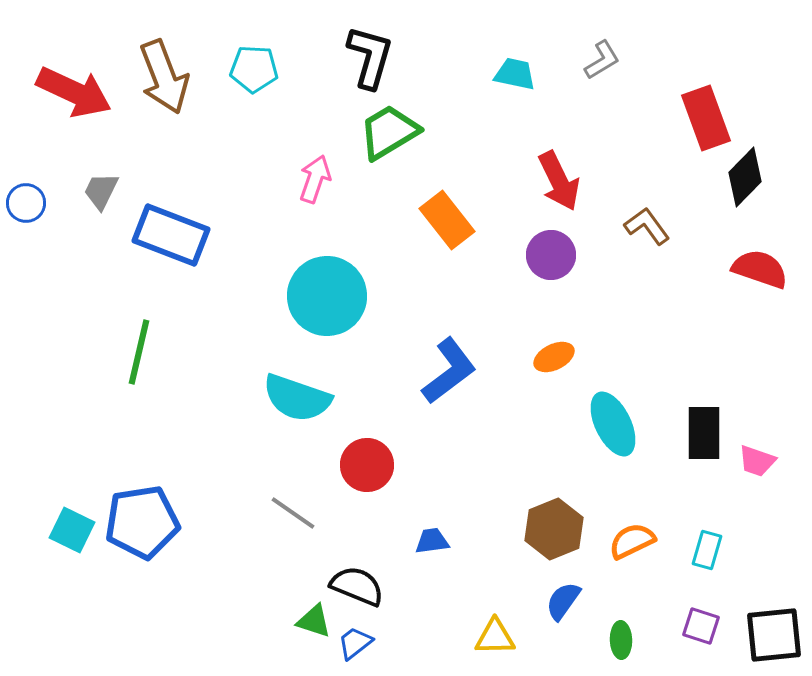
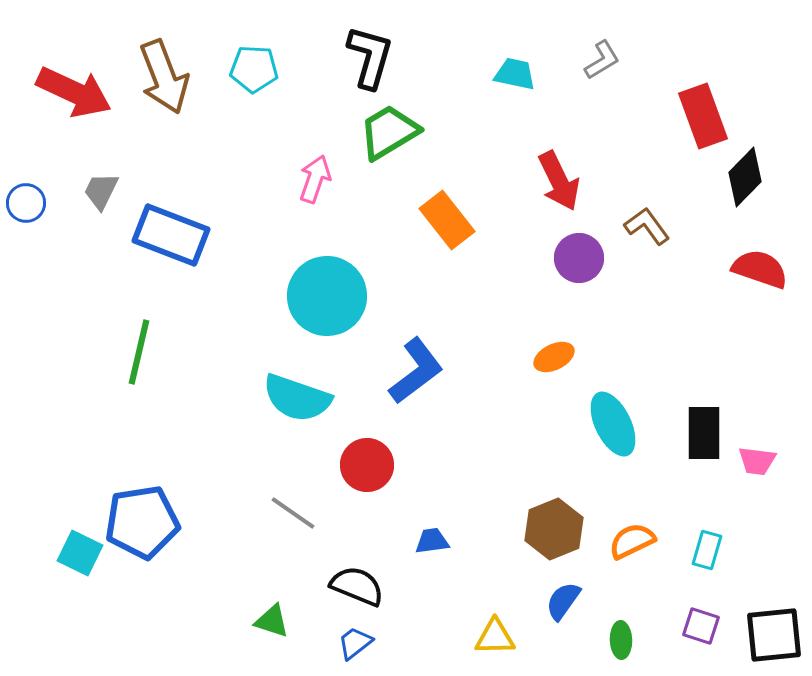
red rectangle at (706, 118): moved 3 px left, 2 px up
purple circle at (551, 255): moved 28 px right, 3 px down
blue L-shape at (449, 371): moved 33 px left
pink trapezoid at (757, 461): rotated 12 degrees counterclockwise
cyan square at (72, 530): moved 8 px right, 23 px down
green triangle at (314, 621): moved 42 px left
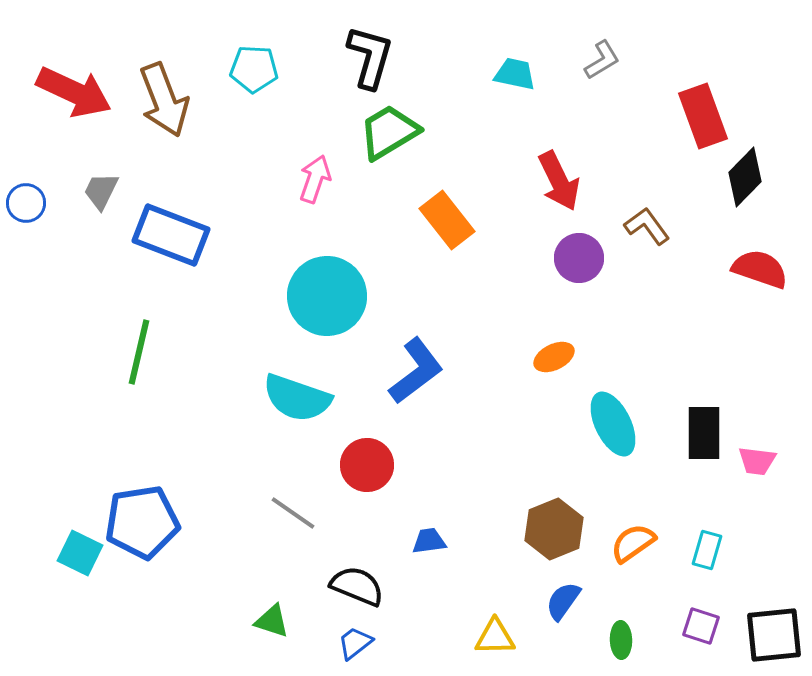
brown arrow at (164, 77): moved 23 px down
blue trapezoid at (432, 541): moved 3 px left
orange semicircle at (632, 541): moved 1 px right, 2 px down; rotated 9 degrees counterclockwise
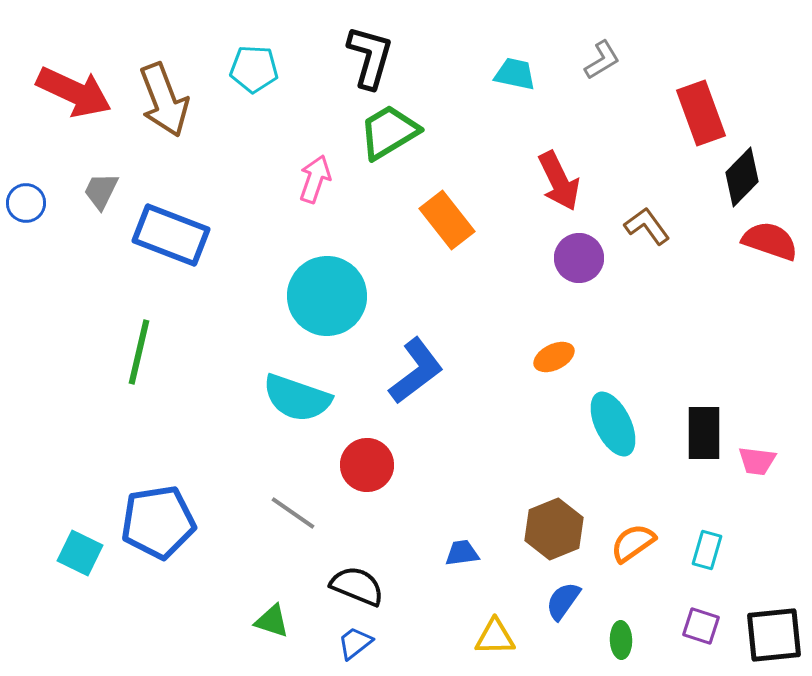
red rectangle at (703, 116): moved 2 px left, 3 px up
black diamond at (745, 177): moved 3 px left
red semicircle at (760, 269): moved 10 px right, 28 px up
blue pentagon at (142, 522): moved 16 px right
blue trapezoid at (429, 541): moved 33 px right, 12 px down
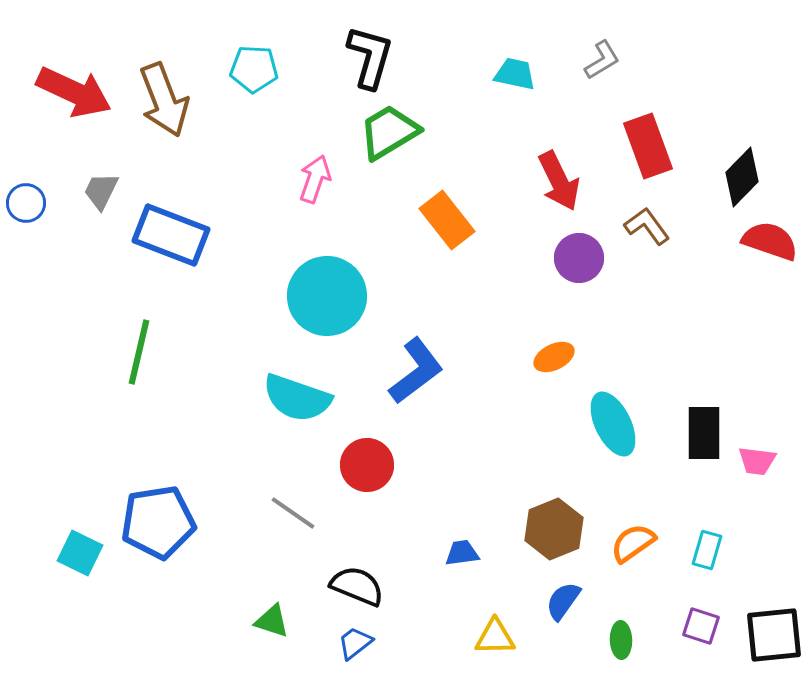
red rectangle at (701, 113): moved 53 px left, 33 px down
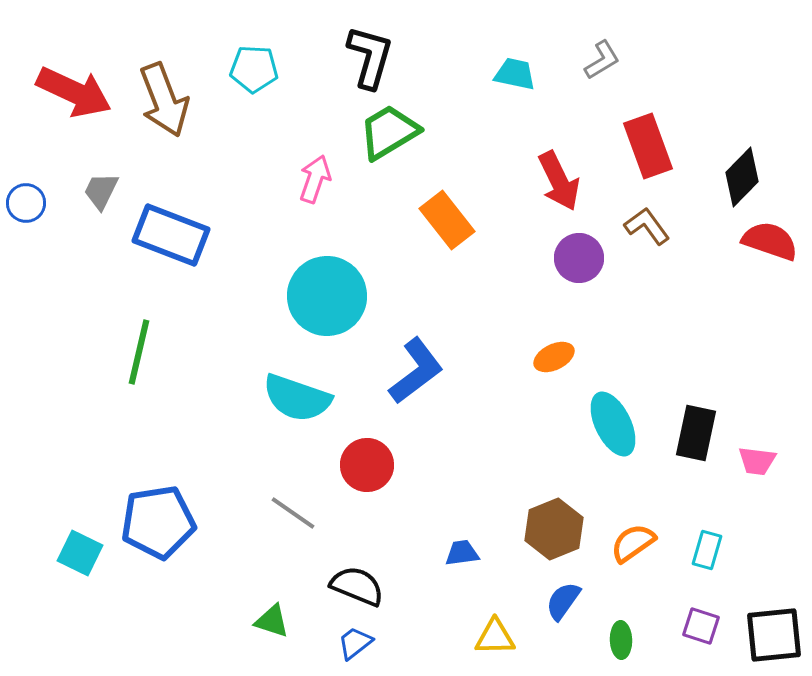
black rectangle at (704, 433): moved 8 px left; rotated 12 degrees clockwise
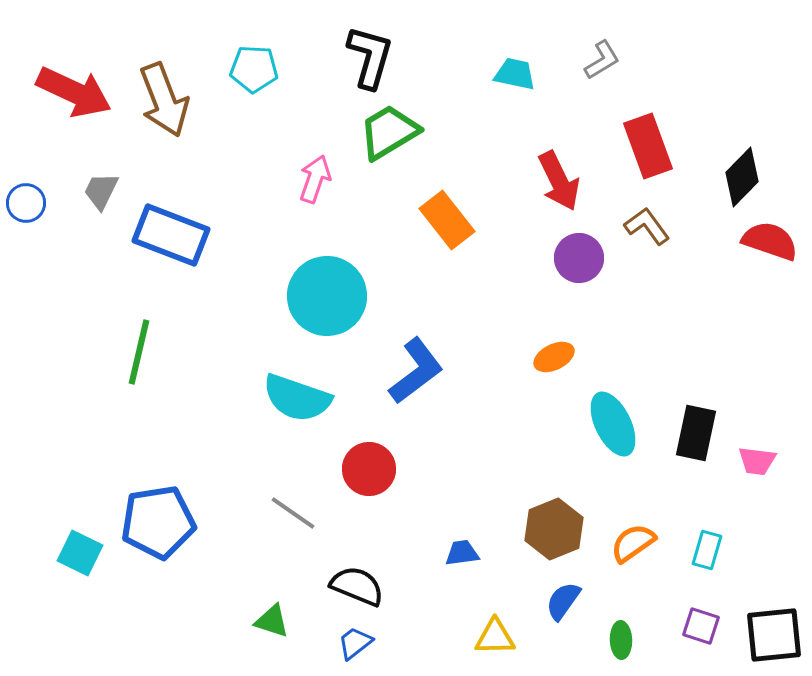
red circle at (367, 465): moved 2 px right, 4 px down
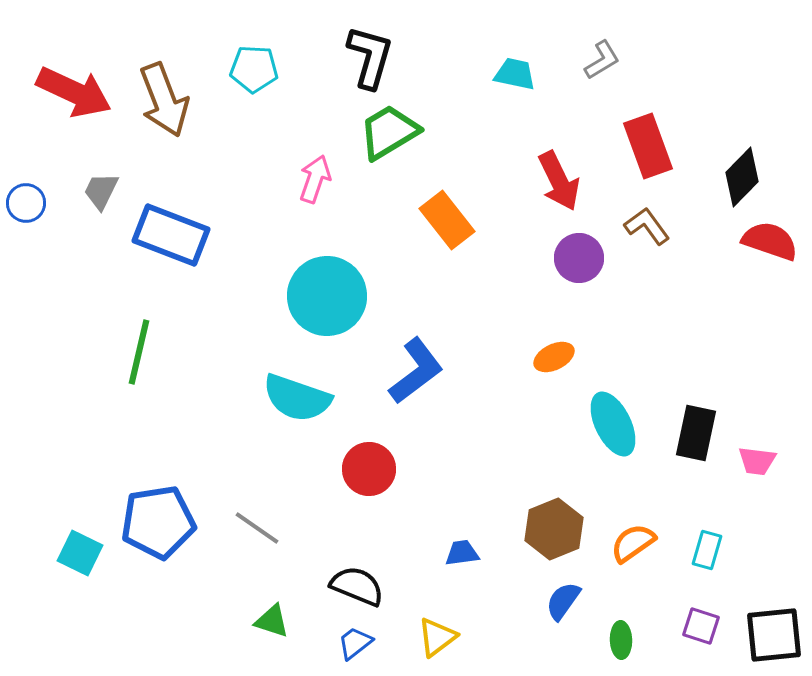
gray line at (293, 513): moved 36 px left, 15 px down
yellow triangle at (495, 637): moved 58 px left; rotated 36 degrees counterclockwise
